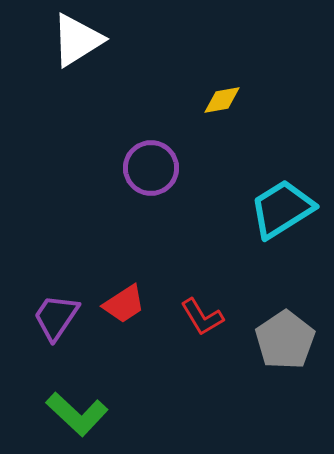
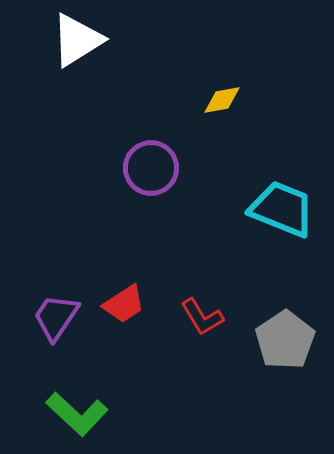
cyan trapezoid: rotated 54 degrees clockwise
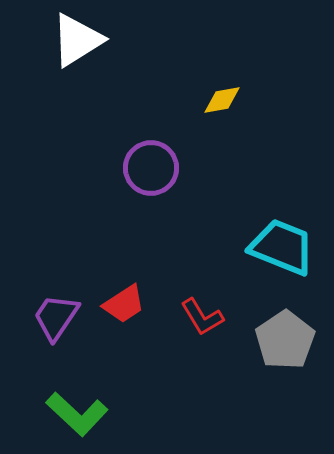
cyan trapezoid: moved 38 px down
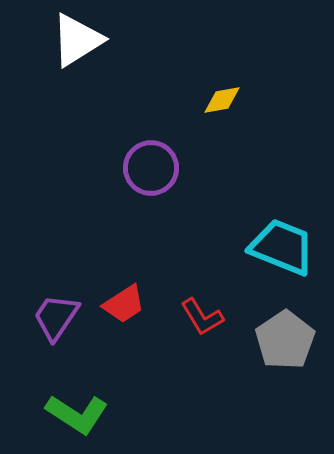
green L-shape: rotated 10 degrees counterclockwise
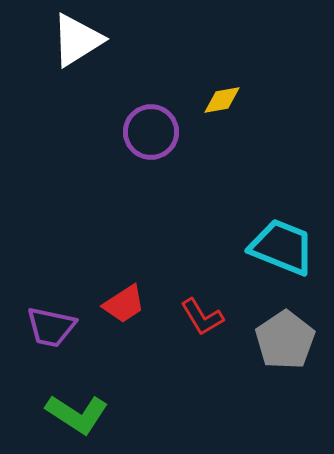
purple circle: moved 36 px up
purple trapezoid: moved 5 px left, 10 px down; rotated 112 degrees counterclockwise
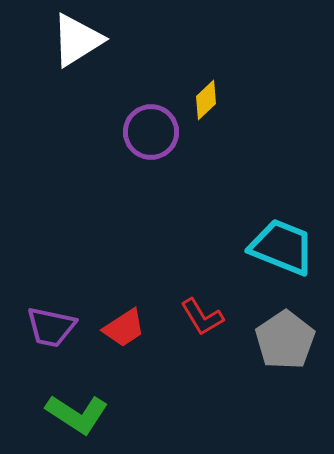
yellow diamond: moved 16 px left; rotated 33 degrees counterclockwise
red trapezoid: moved 24 px down
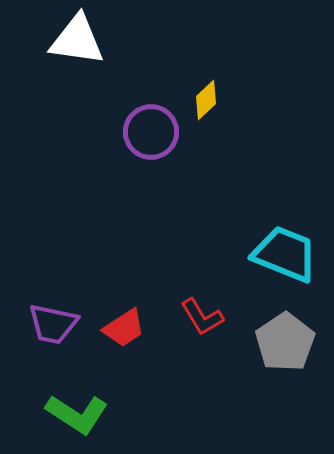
white triangle: rotated 40 degrees clockwise
cyan trapezoid: moved 3 px right, 7 px down
purple trapezoid: moved 2 px right, 3 px up
gray pentagon: moved 2 px down
